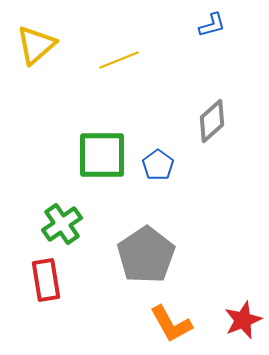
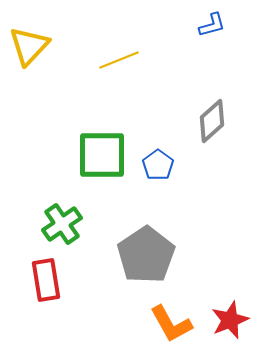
yellow triangle: moved 7 px left, 1 px down; rotated 6 degrees counterclockwise
red star: moved 13 px left
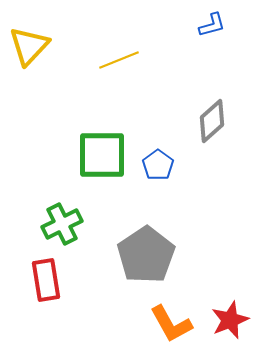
green cross: rotated 9 degrees clockwise
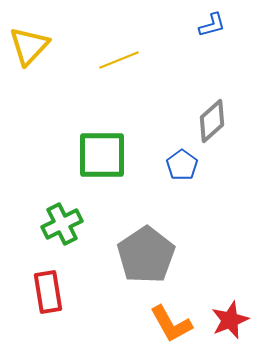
blue pentagon: moved 24 px right
red rectangle: moved 2 px right, 12 px down
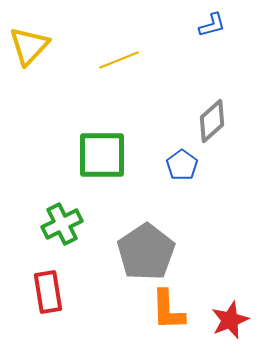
gray pentagon: moved 3 px up
orange L-shape: moved 3 px left, 14 px up; rotated 27 degrees clockwise
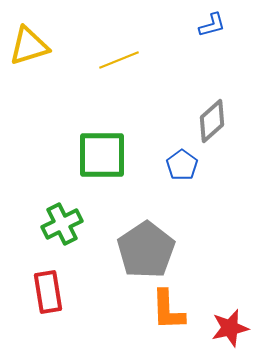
yellow triangle: rotated 30 degrees clockwise
gray pentagon: moved 2 px up
red star: moved 8 px down; rotated 9 degrees clockwise
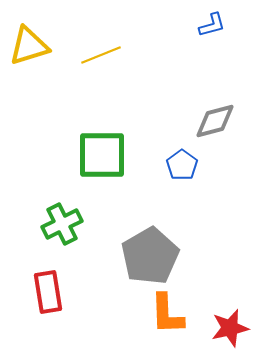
yellow line: moved 18 px left, 5 px up
gray diamond: moved 3 px right; rotated 27 degrees clockwise
gray pentagon: moved 4 px right, 6 px down; rotated 4 degrees clockwise
orange L-shape: moved 1 px left, 4 px down
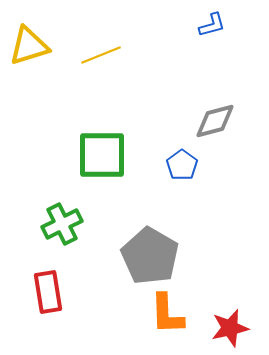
gray pentagon: rotated 12 degrees counterclockwise
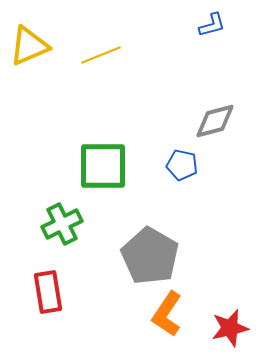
yellow triangle: rotated 6 degrees counterclockwise
green square: moved 1 px right, 11 px down
blue pentagon: rotated 24 degrees counterclockwise
orange L-shape: rotated 36 degrees clockwise
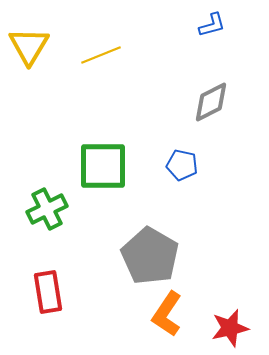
yellow triangle: rotated 36 degrees counterclockwise
gray diamond: moved 4 px left, 19 px up; rotated 12 degrees counterclockwise
green cross: moved 15 px left, 15 px up
